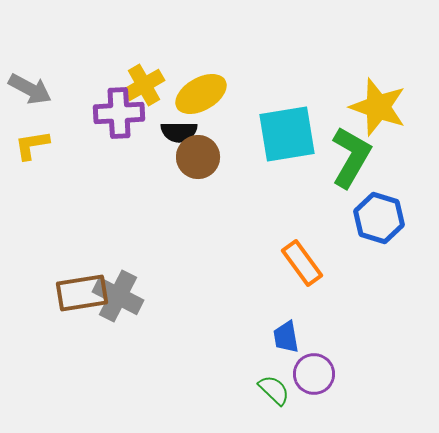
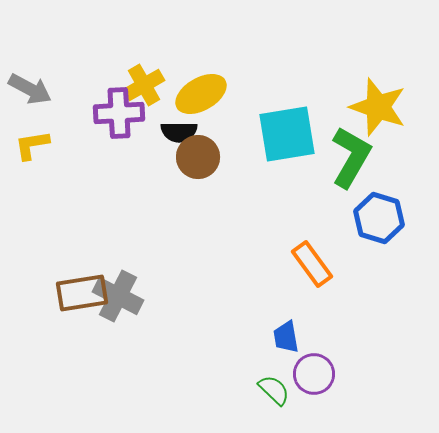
orange rectangle: moved 10 px right, 1 px down
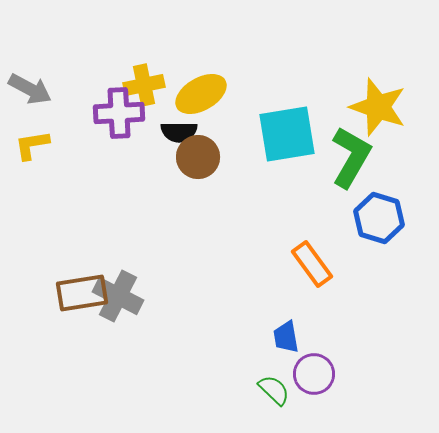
yellow cross: rotated 18 degrees clockwise
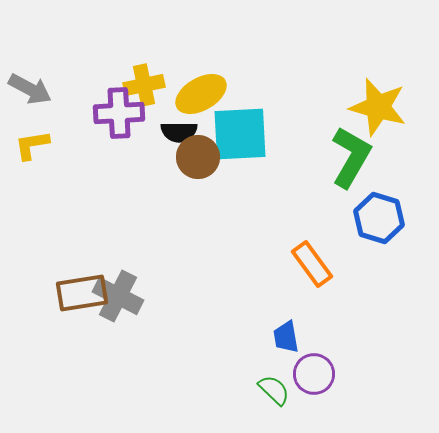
yellow star: rotated 4 degrees counterclockwise
cyan square: moved 47 px left; rotated 6 degrees clockwise
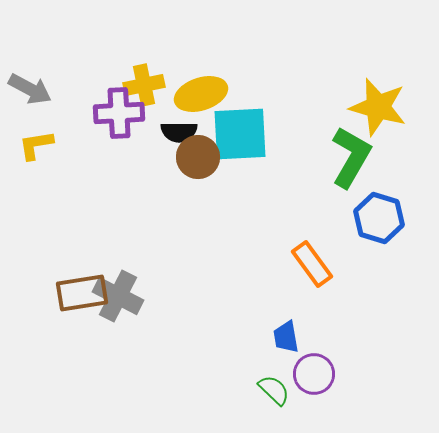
yellow ellipse: rotated 12 degrees clockwise
yellow L-shape: moved 4 px right
